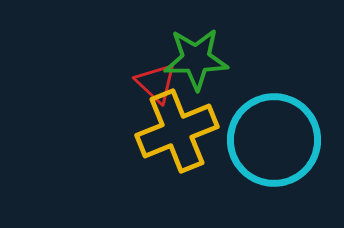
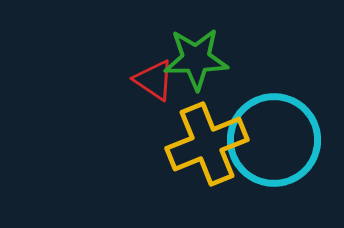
red triangle: moved 2 px left, 3 px up; rotated 9 degrees counterclockwise
yellow cross: moved 30 px right, 13 px down
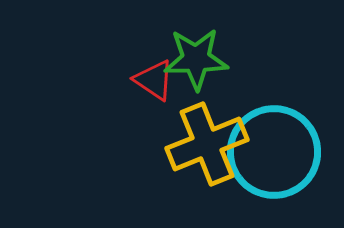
cyan circle: moved 12 px down
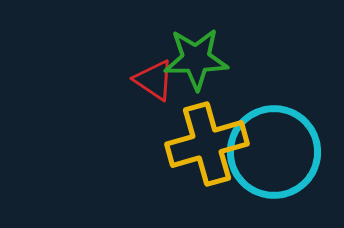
yellow cross: rotated 6 degrees clockwise
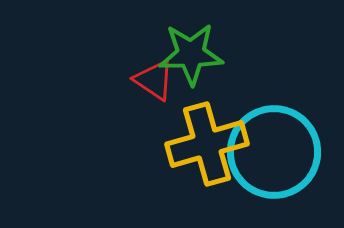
green star: moved 5 px left, 5 px up
